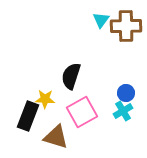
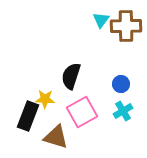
blue circle: moved 5 px left, 9 px up
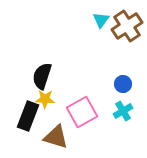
brown cross: moved 1 px right; rotated 32 degrees counterclockwise
black semicircle: moved 29 px left
blue circle: moved 2 px right
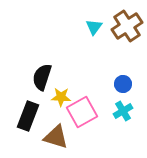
cyan triangle: moved 7 px left, 7 px down
black semicircle: moved 1 px down
yellow star: moved 16 px right, 2 px up
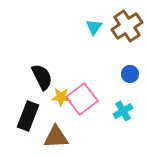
black semicircle: rotated 136 degrees clockwise
blue circle: moved 7 px right, 10 px up
pink square: moved 13 px up; rotated 8 degrees counterclockwise
brown triangle: rotated 20 degrees counterclockwise
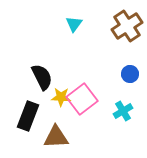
cyan triangle: moved 20 px left, 3 px up
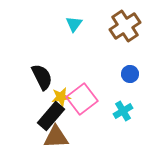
brown cross: moved 2 px left
yellow star: rotated 12 degrees counterclockwise
black rectangle: moved 23 px right; rotated 20 degrees clockwise
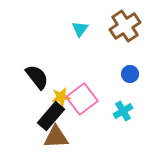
cyan triangle: moved 6 px right, 5 px down
black semicircle: moved 5 px left; rotated 12 degrees counterclockwise
